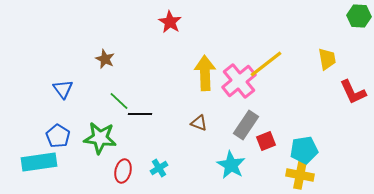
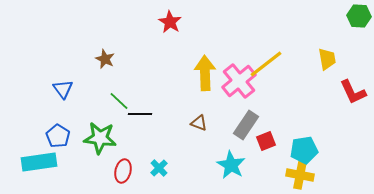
cyan cross: rotated 12 degrees counterclockwise
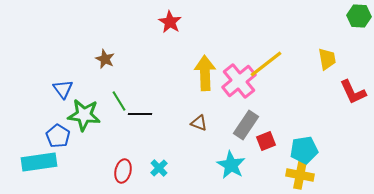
green line: rotated 15 degrees clockwise
green star: moved 16 px left, 23 px up
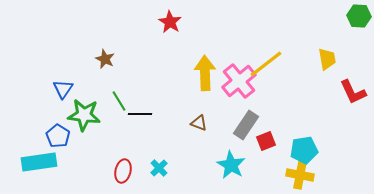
blue triangle: rotated 10 degrees clockwise
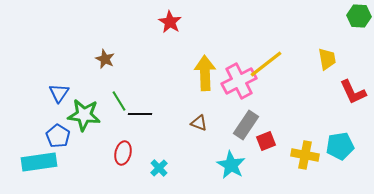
pink cross: rotated 12 degrees clockwise
blue triangle: moved 4 px left, 4 px down
cyan pentagon: moved 36 px right, 4 px up
red ellipse: moved 18 px up
yellow cross: moved 5 px right, 20 px up
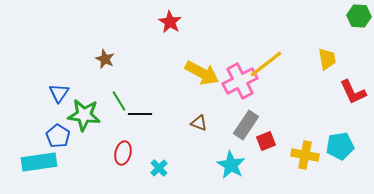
yellow arrow: moved 3 px left; rotated 120 degrees clockwise
pink cross: moved 1 px right
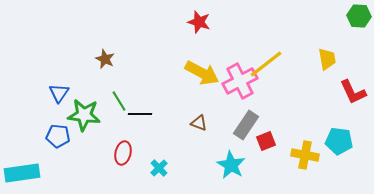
red star: moved 29 px right; rotated 15 degrees counterclockwise
blue pentagon: rotated 25 degrees counterclockwise
cyan pentagon: moved 1 px left, 5 px up; rotated 16 degrees clockwise
cyan rectangle: moved 17 px left, 11 px down
